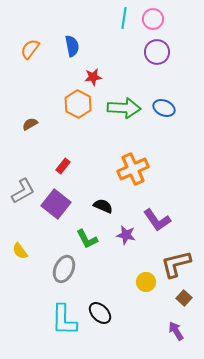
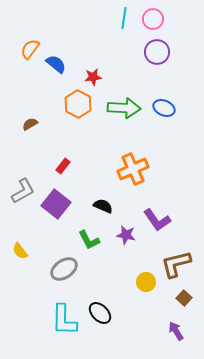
blue semicircle: moved 16 px left, 18 px down; rotated 40 degrees counterclockwise
green L-shape: moved 2 px right, 1 px down
gray ellipse: rotated 32 degrees clockwise
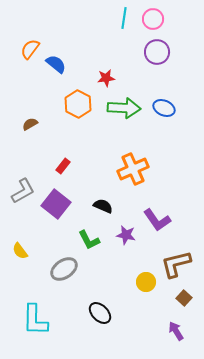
red star: moved 13 px right, 1 px down
cyan L-shape: moved 29 px left
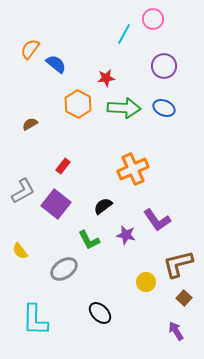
cyan line: moved 16 px down; rotated 20 degrees clockwise
purple circle: moved 7 px right, 14 px down
black semicircle: rotated 60 degrees counterclockwise
brown L-shape: moved 2 px right
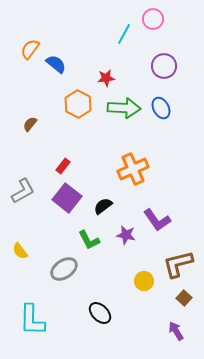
blue ellipse: moved 3 px left; rotated 40 degrees clockwise
brown semicircle: rotated 21 degrees counterclockwise
purple square: moved 11 px right, 6 px up
yellow circle: moved 2 px left, 1 px up
cyan L-shape: moved 3 px left
